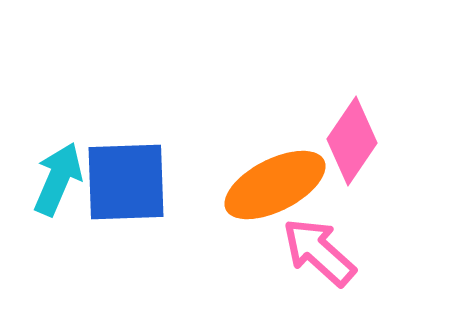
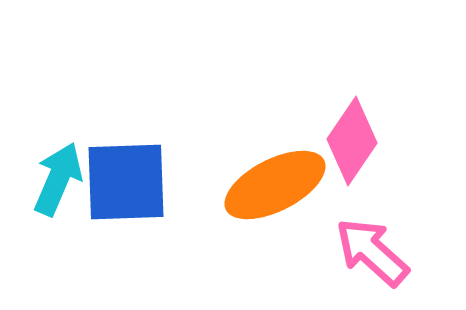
pink arrow: moved 53 px right
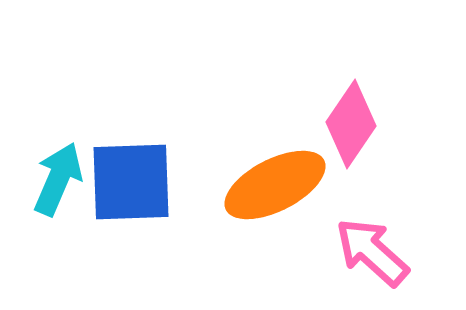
pink diamond: moved 1 px left, 17 px up
blue square: moved 5 px right
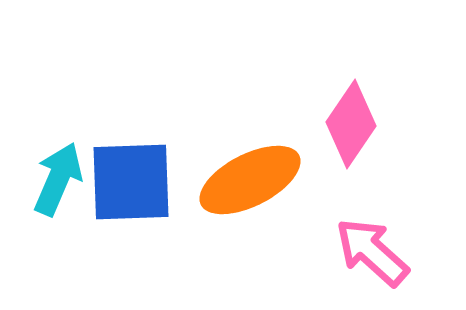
orange ellipse: moved 25 px left, 5 px up
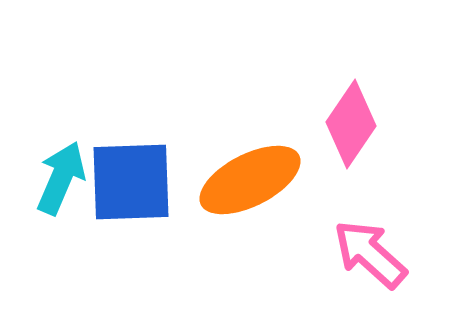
cyan arrow: moved 3 px right, 1 px up
pink arrow: moved 2 px left, 2 px down
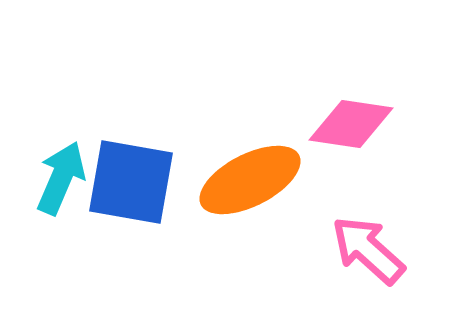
pink diamond: rotated 64 degrees clockwise
blue square: rotated 12 degrees clockwise
pink arrow: moved 2 px left, 4 px up
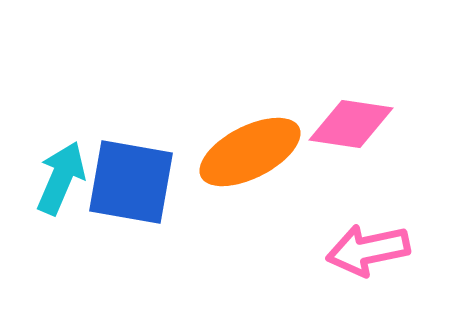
orange ellipse: moved 28 px up
pink arrow: rotated 54 degrees counterclockwise
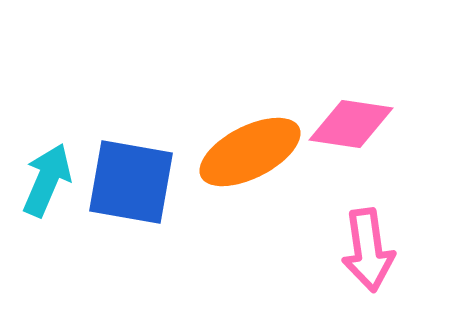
cyan arrow: moved 14 px left, 2 px down
pink arrow: rotated 86 degrees counterclockwise
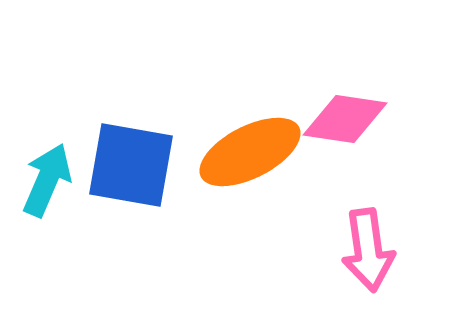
pink diamond: moved 6 px left, 5 px up
blue square: moved 17 px up
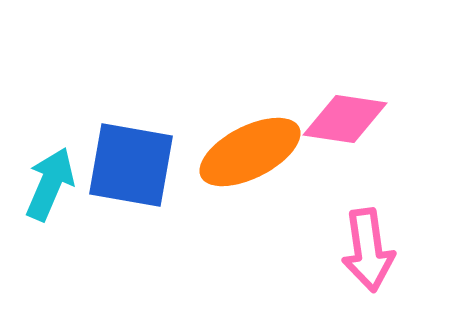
cyan arrow: moved 3 px right, 4 px down
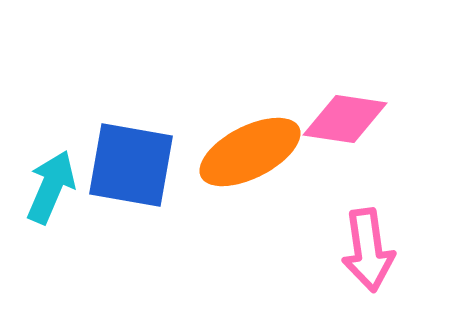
cyan arrow: moved 1 px right, 3 px down
